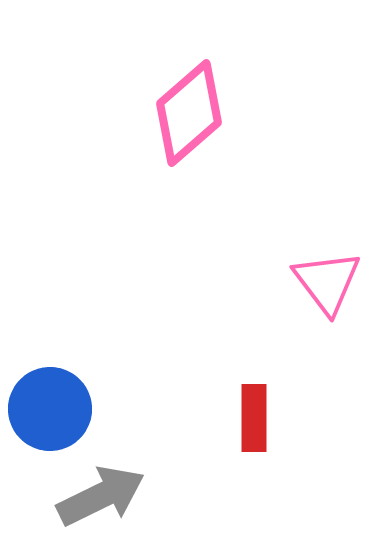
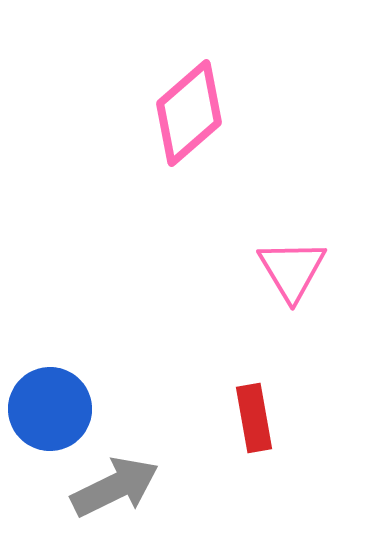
pink triangle: moved 35 px left, 12 px up; rotated 6 degrees clockwise
red rectangle: rotated 10 degrees counterclockwise
gray arrow: moved 14 px right, 9 px up
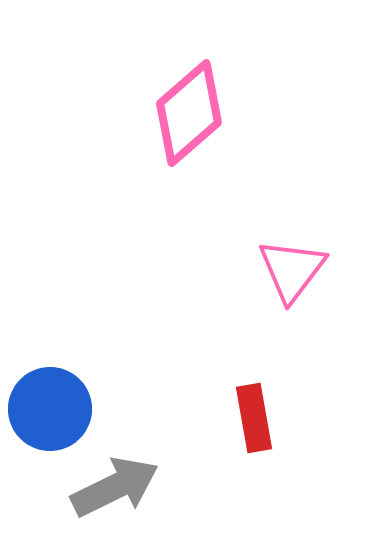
pink triangle: rotated 8 degrees clockwise
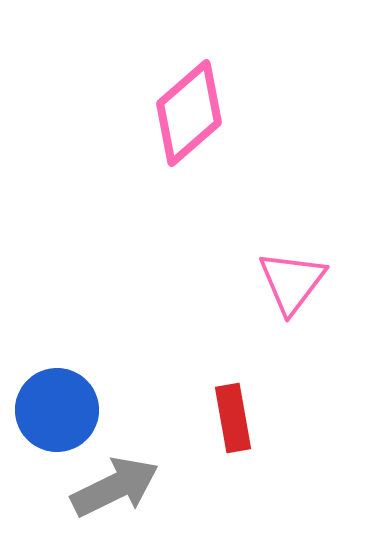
pink triangle: moved 12 px down
blue circle: moved 7 px right, 1 px down
red rectangle: moved 21 px left
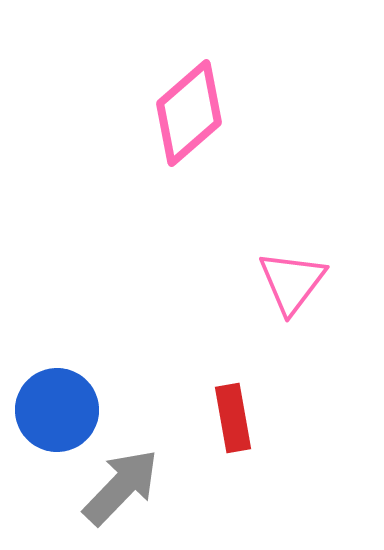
gray arrow: moved 6 px right; rotated 20 degrees counterclockwise
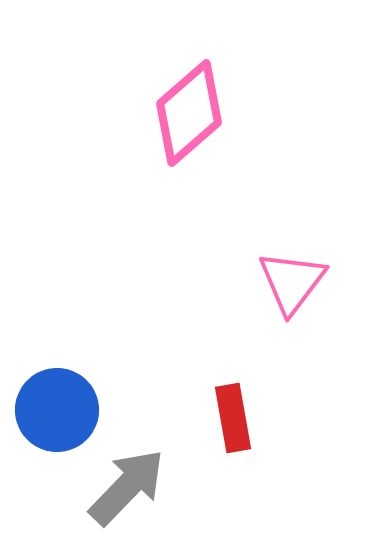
gray arrow: moved 6 px right
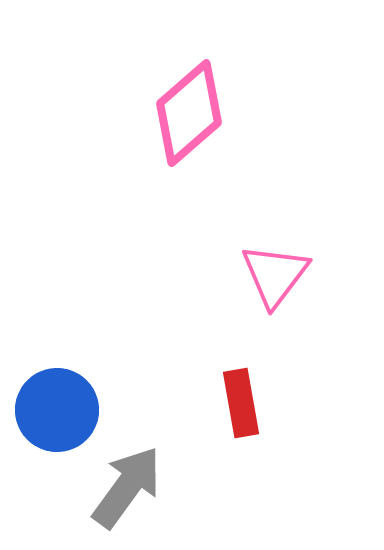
pink triangle: moved 17 px left, 7 px up
red rectangle: moved 8 px right, 15 px up
gray arrow: rotated 8 degrees counterclockwise
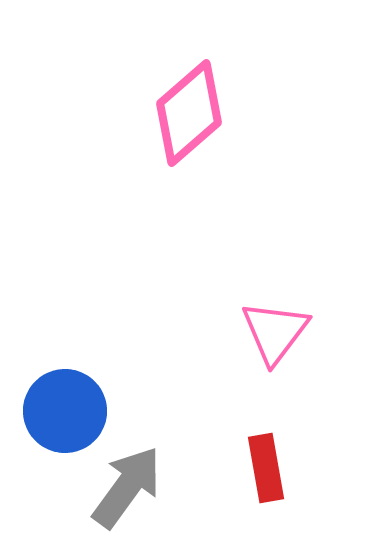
pink triangle: moved 57 px down
red rectangle: moved 25 px right, 65 px down
blue circle: moved 8 px right, 1 px down
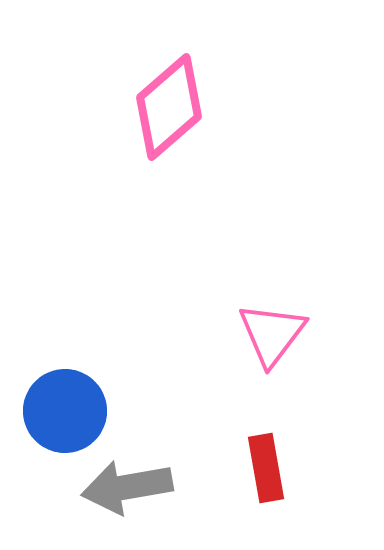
pink diamond: moved 20 px left, 6 px up
pink triangle: moved 3 px left, 2 px down
gray arrow: rotated 136 degrees counterclockwise
